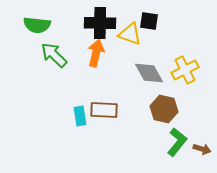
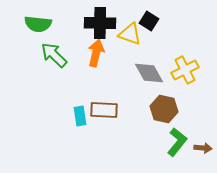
black square: rotated 24 degrees clockwise
green semicircle: moved 1 px right, 1 px up
brown arrow: moved 1 px right, 1 px up; rotated 12 degrees counterclockwise
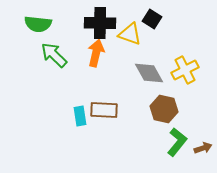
black square: moved 3 px right, 2 px up
brown arrow: rotated 24 degrees counterclockwise
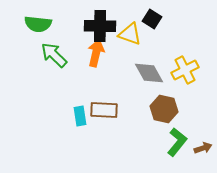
black cross: moved 3 px down
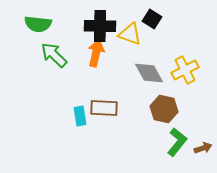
brown rectangle: moved 2 px up
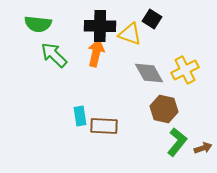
brown rectangle: moved 18 px down
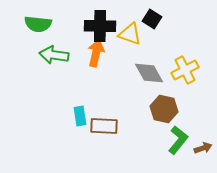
green arrow: rotated 36 degrees counterclockwise
green L-shape: moved 1 px right, 2 px up
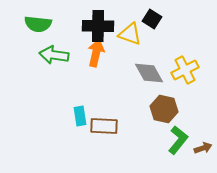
black cross: moved 2 px left
